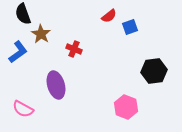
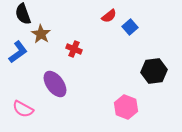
blue square: rotated 21 degrees counterclockwise
purple ellipse: moved 1 px left, 1 px up; rotated 20 degrees counterclockwise
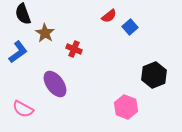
brown star: moved 4 px right, 1 px up
black hexagon: moved 4 px down; rotated 15 degrees counterclockwise
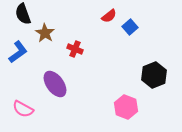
red cross: moved 1 px right
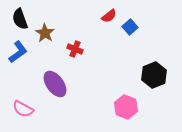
black semicircle: moved 3 px left, 5 px down
